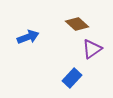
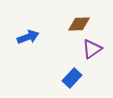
brown diamond: moved 2 px right; rotated 45 degrees counterclockwise
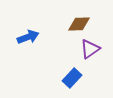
purple triangle: moved 2 px left
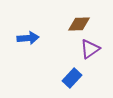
blue arrow: moved 1 px down; rotated 15 degrees clockwise
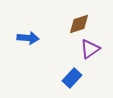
brown diamond: rotated 15 degrees counterclockwise
blue arrow: rotated 10 degrees clockwise
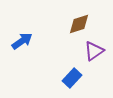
blue arrow: moved 6 px left, 3 px down; rotated 40 degrees counterclockwise
purple triangle: moved 4 px right, 2 px down
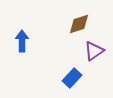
blue arrow: rotated 55 degrees counterclockwise
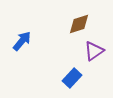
blue arrow: rotated 40 degrees clockwise
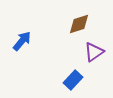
purple triangle: moved 1 px down
blue rectangle: moved 1 px right, 2 px down
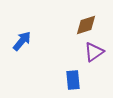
brown diamond: moved 7 px right, 1 px down
blue rectangle: rotated 48 degrees counterclockwise
